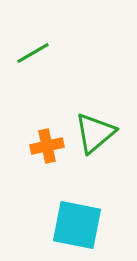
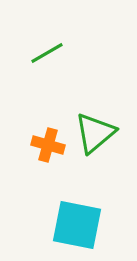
green line: moved 14 px right
orange cross: moved 1 px right, 1 px up; rotated 28 degrees clockwise
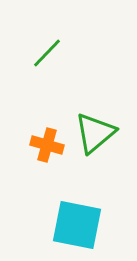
green line: rotated 16 degrees counterclockwise
orange cross: moved 1 px left
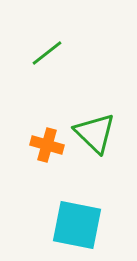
green line: rotated 8 degrees clockwise
green triangle: rotated 36 degrees counterclockwise
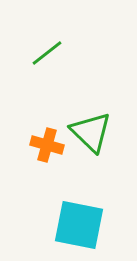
green triangle: moved 4 px left, 1 px up
cyan square: moved 2 px right
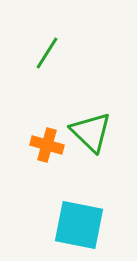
green line: rotated 20 degrees counterclockwise
